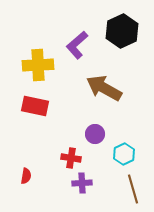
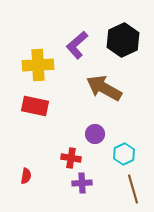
black hexagon: moved 1 px right, 9 px down
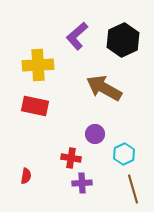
purple L-shape: moved 9 px up
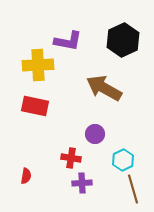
purple L-shape: moved 9 px left, 5 px down; rotated 128 degrees counterclockwise
cyan hexagon: moved 1 px left, 6 px down
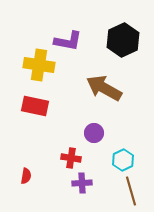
yellow cross: moved 1 px right; rotated 12 degrees clockwise
purple circle: moved 1 px left, 1 px up
brown line: moved 2 px left, 2 px down
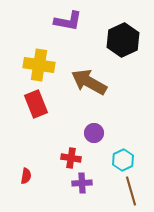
purple L-shape: moved 20 px up
brown arrow: moved 15 px left, 6 px up
red rectangle: moved 1 px right, 2 px up; rotated 56 degrees clockwise
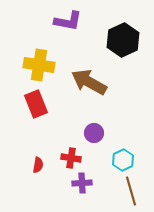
red semicircle: moved 12 px right, 11 px up
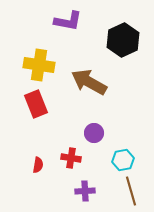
cyan hexagon: rotated 15 degrees clockwise
purple cross: moved 3 px right, 8 px down
